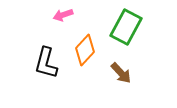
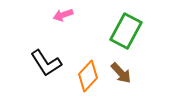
green rectangle: moved 4 px down
orange diamond: moved 3 px right, 26 px down
black L-shape: rotated 48 degrees counterclockwise
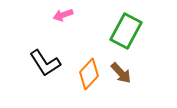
black L-shape: moved 1 px left
orange diamond: moved 1 px right, 2 px up
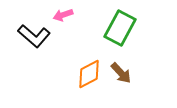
green rectangle: moved 6 px left, 3 px up
black L-shape: moved 11 px left, 27 px up; rotated 16 degrees counterclockwise
orange diamond: rotated 20 degrees clockwise
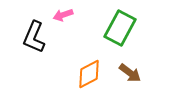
black L-shape: moved 1 px down; rotated 72 degrees clockwise
brown arrow: moved 9 px right; rotated 10 degrees counterclockwise
